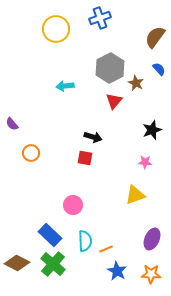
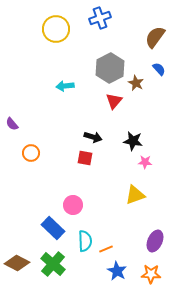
black star: moved 19 px left, 11 px down; rotated 30 degrees clockwise
blue rectangle: moved 3 px right, 7 px up
purple ellipse: moved 3 px right, 2 px down
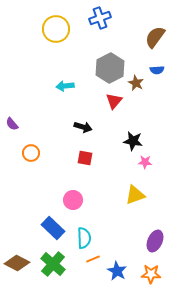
blue semicircle: moved 2 px left, 1 px down; rotated 128 degrees clockwise
black arrow: moved 10 px left, 10 px up
pink circle: moved 5 px up
cyan semicircle: moved 1 px left, 3 px up
orange line: moved 13 px left, 10 px down
